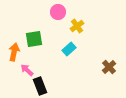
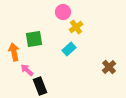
pink circle: moved 5 px right
yellow cross: moved 1 px left, 1 px down
orange arrow: rotated 24 degrees counterclockwise
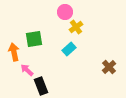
pink circle: moved 2 px right
black rectangle: moved 1 px right
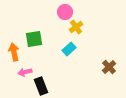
pink arrow: moved 2 px left, 2 px down; rotated 56 degrees counterclockwise
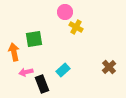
yellow cross: rotated 24 degrees counterclockwise
cyan rectangle: moved 6 px left, 21 px down
pink arrow: moved 1 px right
black rectangle: moved 1 px right, 2 px up
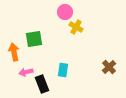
cyan rectangle: rotated 40 degrees counterclockwise
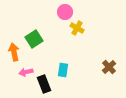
yellow cross: moved 1 px right, 1 px down
green square: rotated 24 degrees counterclockwise
black rectangle: moved 2 px right
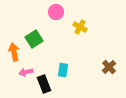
pink circle: moved 9 px left
yellow cross: moved 3 px right, 1 px up
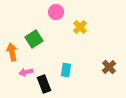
yellow cross: rotated 16 degrees clockwise
orange arrow: moved 2 px left
cyan rectangle: moved 3 px right
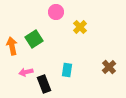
orange arrow: moved 6 px up
cyan rectangle: moved 1 px right
